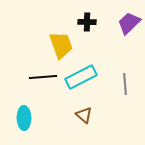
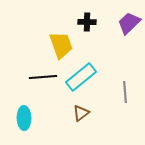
cyan rectangle: rotated 12 degrees counterclockwise
gray line: moved 8 px down
brown triangle: moved 3 px left, 2 px up; rotated 42 degrees clockwise
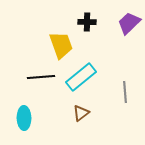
black line: moved 2 px left
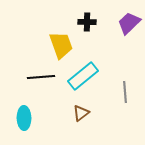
cyan rectangle: moved 2 px right, 1 px up
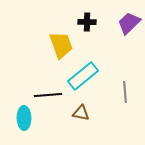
black line: moved 7 px right, 18 px down
brown triangle: rotated 48 degrees clockwise
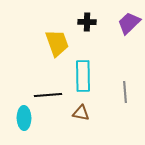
yellow trapezoid: moved 4 px left, 2 px up
cyan rectangle: rotated 52 degrees counterclockwise
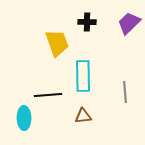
brown triangle: moved 2 px right, 3 px down; rotated 18 degrees counterclockwise
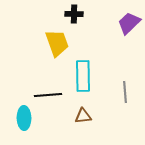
black cross: moved 13 px left, 8 px up
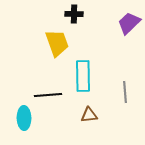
brown triangle: moved 6 px right, 1 px up
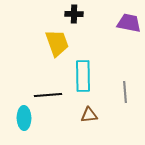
purple trapezoid: rotated 55 degrees clockwise
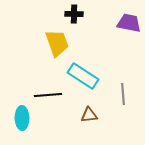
cyan rectangle: rotated 56 degrees counterclockwise
gray line: moved 2 px left, 2 px down
cyan ellipse: moved 2 px left
